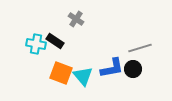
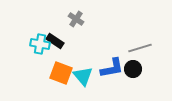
cyan cross: moved 4 px right
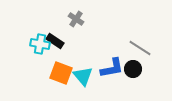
gray line: rotated 50 degrees clockwise
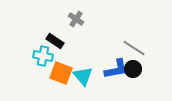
cyan cross: moved 3 px right, 12 px down
gray line: moved 6 px left
blue L-shape: moved 4 px right, 1 px down
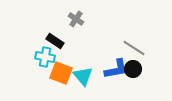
cyan cross: moved 2 px right, 1 px down
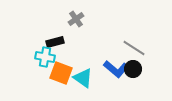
gray cross: rotated 21 degrees clockwise
black rectangle: moved 1 px down; rotated 48 degrees counterclockwise
blue L-shape: rotated 50 degrees clockwise
cyan triangle: moved 2 px down; rotated 15 degrees counterclockwise
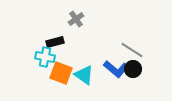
gray line: moved 2 px left, 2 px down
cyan triangle: moved 1 px right, 3 px up
